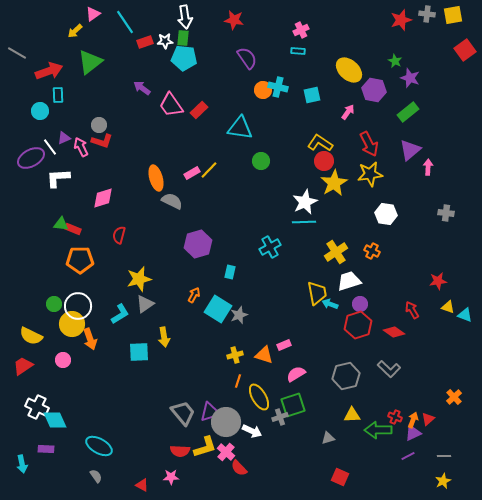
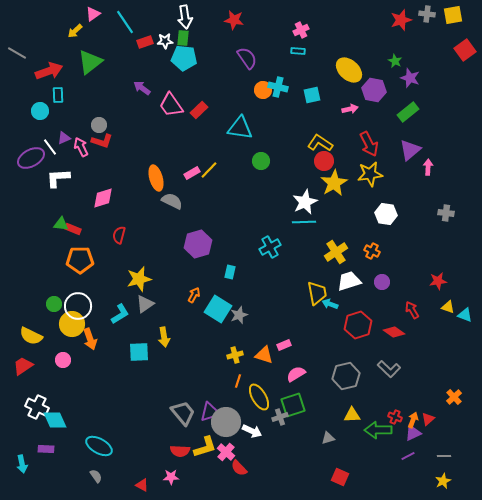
pink arrow at (348, 112): moved 2 px right, 3 px up; rotated 42 degrees clockwise
purple circle at (360, 304): moved 22 px right, 22 px up
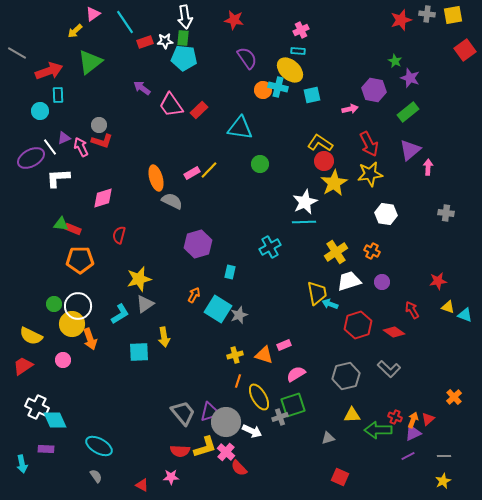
yellow ellipse at (349, 70): moved 59 px left
green circle at (261, 161): moved 1 px left, 3 px down
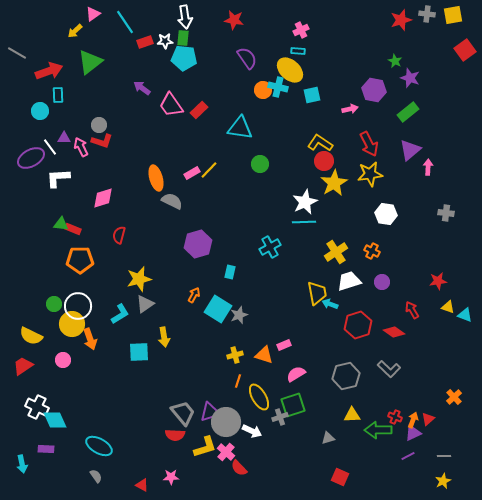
purple triangle at (64, 138): rotated 24 degrees clockwise
red semicircle at (180, 451): moved 5 px left, 16 px up
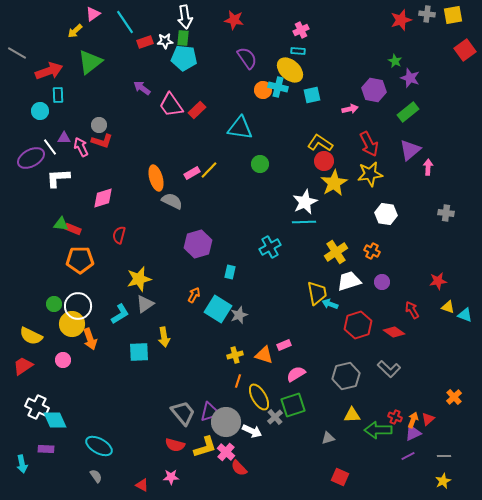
red rectangle at (199, 110): moved 2 px left
gray cross at (280, 417): moved 5 px left; rotated 21 degrees counterclockwise
red semicircle at (175, 435): moved 10 px down; rotated 12 degrees clockwise
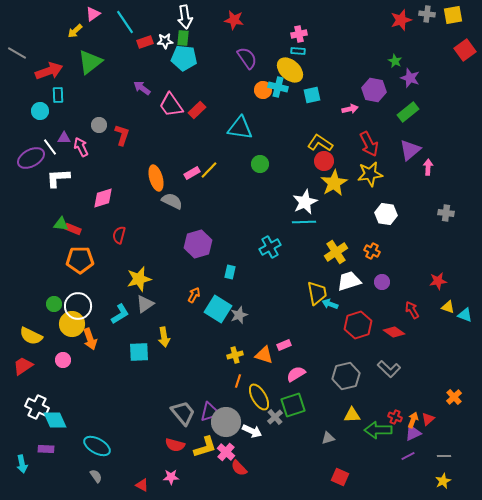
pink cross at (301, 30): moved 2 px left, 4 px down; rotated 14 degrees clockwise
red L-shape at (102, 141): moved 20 px right, 6 px up; rotated 90 degrees counterclockwise
cyan ellipse at (99, 446): moved 2 px left
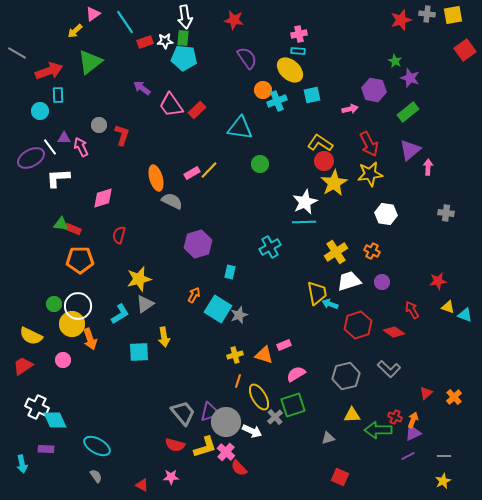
cyan cross at (278, 87): moved 1 px left, 14 px down; rotated 36 degrees counterclockwise
red triangle at (428, 419): moved 2 px left, 26 px up
